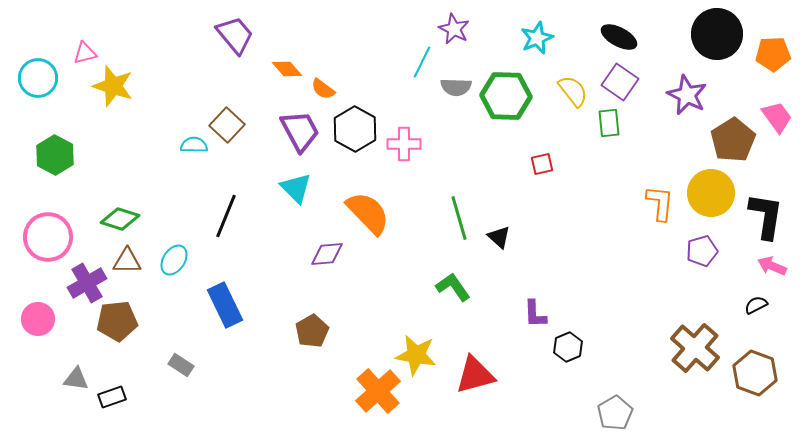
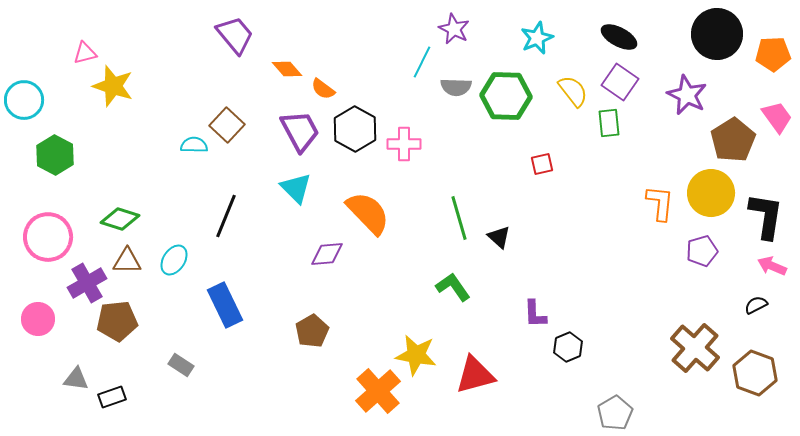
cyan circle at (38, 78): moved 14 px left, 22 px down
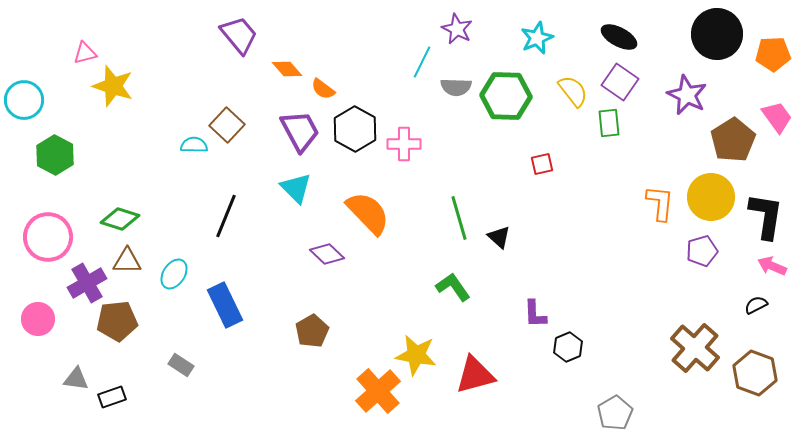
purple star at (454, 29): moved 3 px right
purple trapezoid at (235, 35): moved 4 px right
yellow circle at (711, 193): moved 4 px down
purple diamond at (327, 254): rotated 48 degrees clockwise
cyan ellipse at (174, 260): moved 14 px down
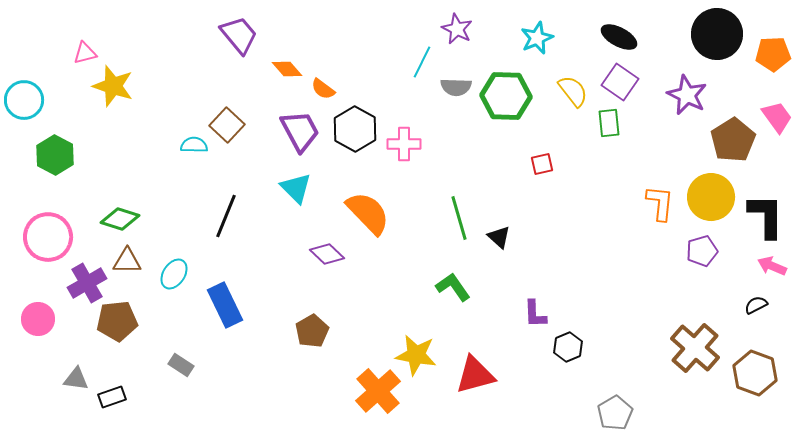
black L-shape at (766, 216): rotated 9 degrees counterclockwise
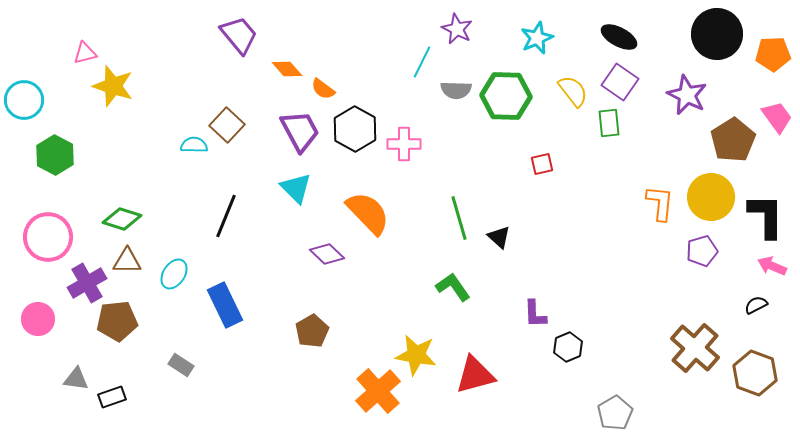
gray semicircle at (456, 87): moved 3 px down
green diamond at (120, 219): moved 2 px right
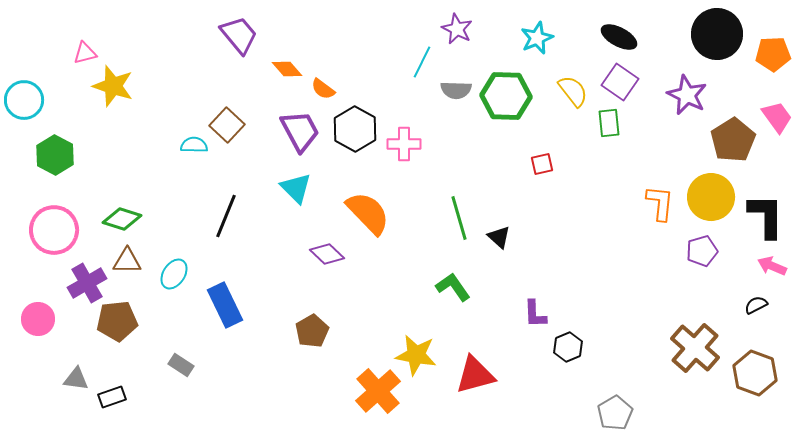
pink circle at (48, 237): moved 6 px right, 7 px up
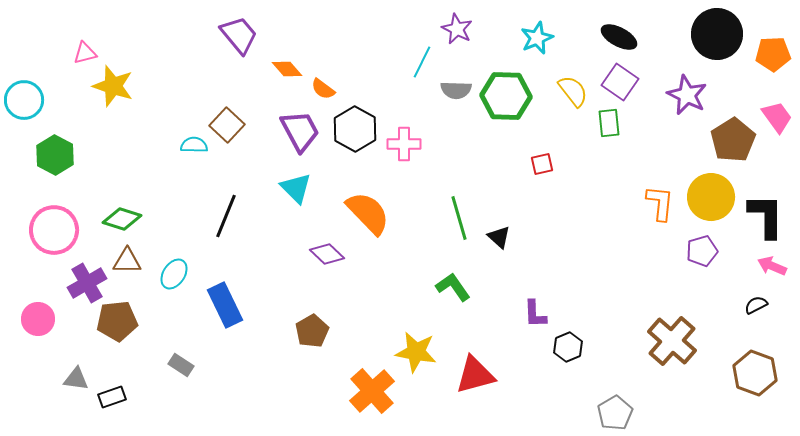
brown cross at (695, 348): moved 23 px left, 7 px up
yellow star at (416, 355): moved 3 px up
orange cross at (378, 391): moved 6 px left
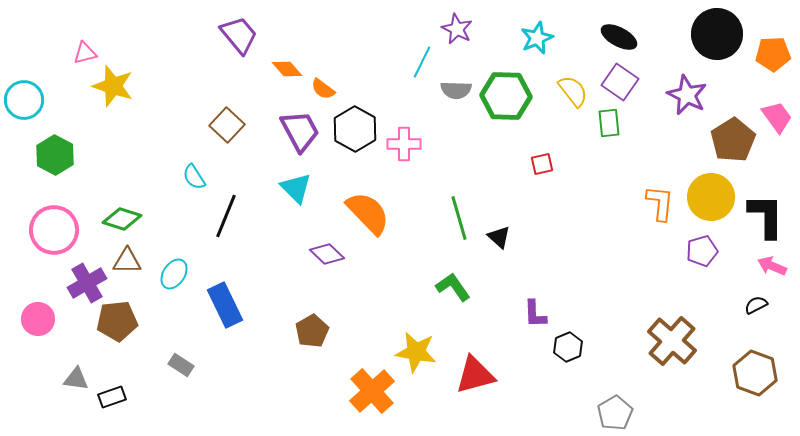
cyan semicircle at (194, 145): moved 32 px down; rotated 124 degrees counterclockwise
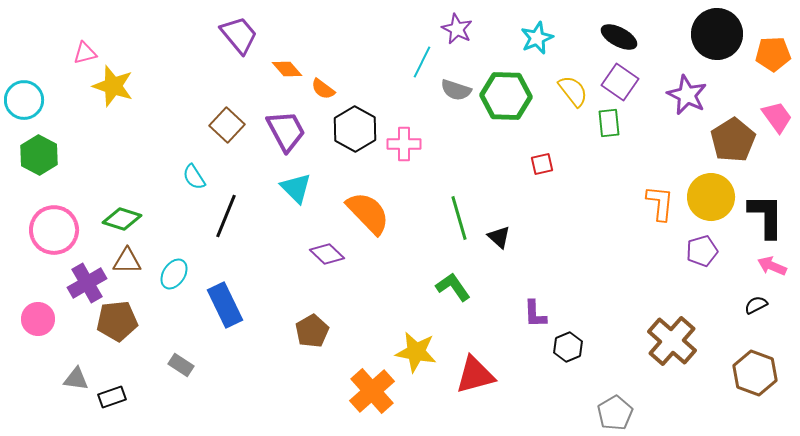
gray semicircle at (456, 90): rotated 16 degrees clockwise
purple trapezoid at (300, 131): moved 14 px left
green hexagon at (55, 155): moved 16 px left
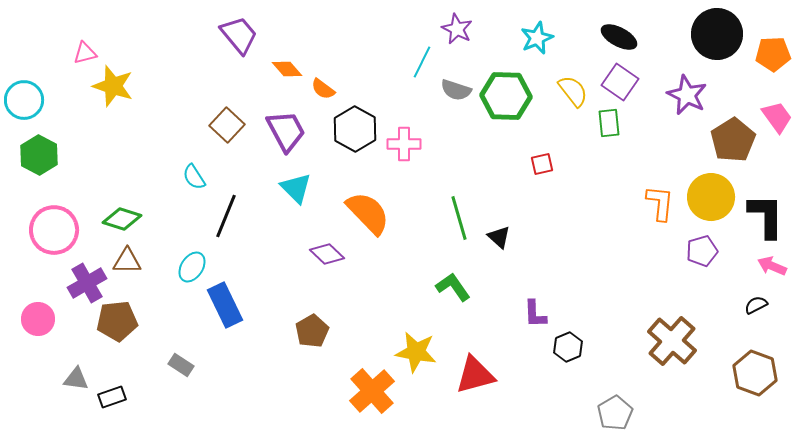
cyan ellipse at (174, 274): moved 18 px right, 7 px up
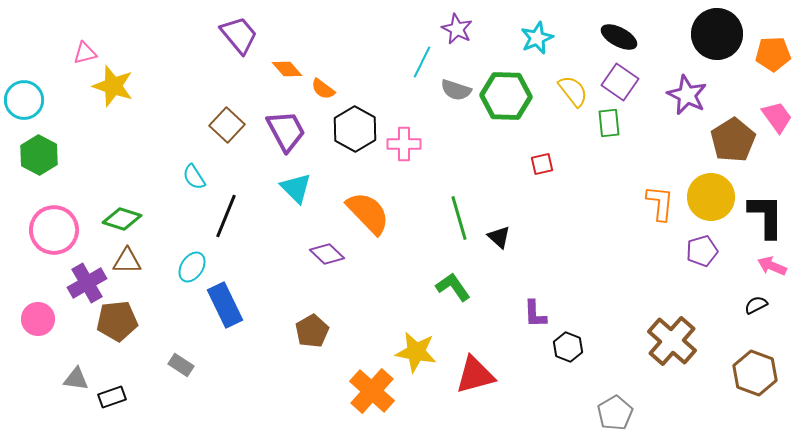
black hexagon at (568, 347): rotated 16 degrees counterclockwise
orange cross at (372, 391): rotated 6 degrees counterclockwise
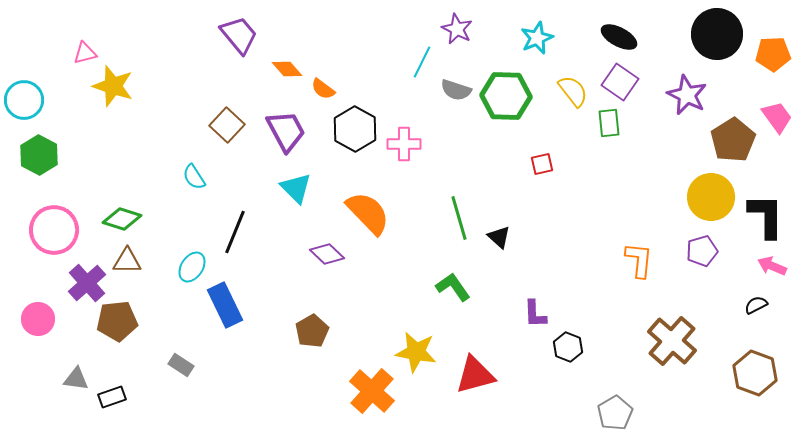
orange L-shape at (660, 203): moved 21 px left, 57 px down
black line at (226, 216): moved 9 px right, 16 px down
purple cross at (87, 283): rotated 12 degrees counterclockwise
